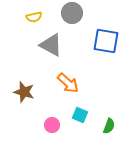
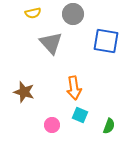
gray circle: moved 1 px right, 1 px down
yellow semicircle: moved 1 px left, 4 px up
gray triangle: moved 2 px up; rotated 20 degrees clockwise
orange arrow: moved 6 px right, 5 px down; rotated 40 degrees clockwise
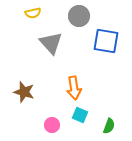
gray circle: moved 6 px right, 2 px down
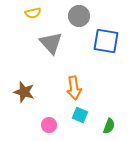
pink circle: moved 3 px left
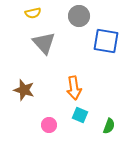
gray triangle: moved 7 px left
brown star: moved 2 px up
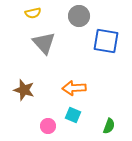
orange arrow: rotated 95 degrees clockwise
cyan square: moved 7 px left
pink circle: moved 1 px left, 1 px down
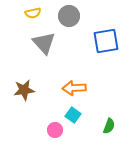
gray circle: moved 10 px left
blue square: rotated 20 degrees counterclockwise
brown star: rotated 25 degrees counterclockwise
cyan square: rotated 14 degrees clockwise
pink circle: moved 7 px right, 4 px down
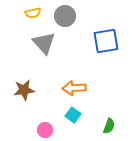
gray circle: moved 4 px left
pink circle: moved 10 px left
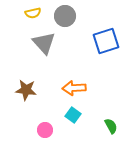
blue square: rotated 8 degrees counterclockwise
brown star: moved 2 px right; rotated 15 degrees clockwise
green semicircle: moved 2 px right; rotated 49 degrees counterclockwise
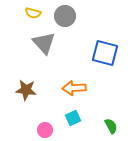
yellow semicircle: rotated 28 degrees clockwise
blue square: moved 1 px left, 12 px down; rotated 32 degrees clockwise
cyan square: moved 3 px down; rotated 28 degrees clockwise
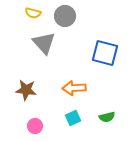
green semicircle: moved 4 px left, 9 px up; rotated 105 degrees clockwise
pink circle: moved 10 px left, 4 px up
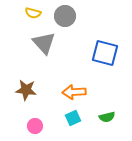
orange arrow: moved 4 px down
